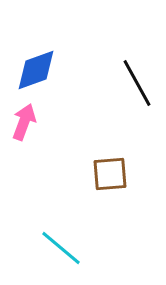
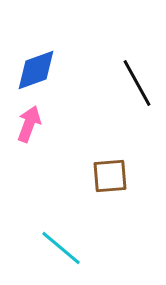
pink arrow: moved 5 px right, 2 px down
brown square: moved 2 px down
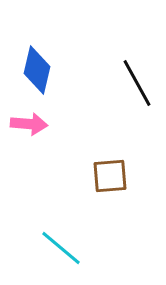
blue diamond: moved 1 px right; rotated 57 degrees counterclockwise
pink arrow: rotated 75 degrees clockwise
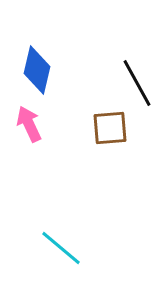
pink arrow: rotated 120 degrees counterclockwise
brown square: moved 48 px up
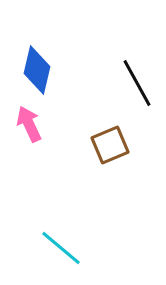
brown square: moved 17 px down; rotated 18 degrees counterclockwise
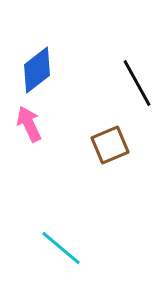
blue diamond: rotated 39 degrees clockwise
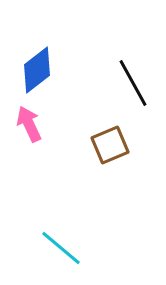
black line: moved 4 px left
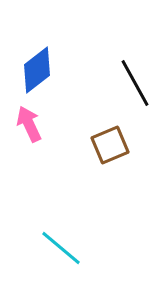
black line: moved 2 px right
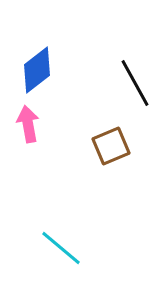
pink arrow: moved 1 px left; rotated 15 degrees clockwise
brown square: moved 1 px right, 1 px down
